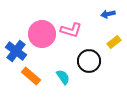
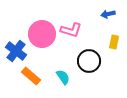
yellow rectangle: rotated 40 degrees counterclockwise
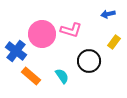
yellow rectangle: rotated 24 degrees clockwise
cyan semicircle: moved 1 px left, 1 px up
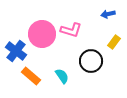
black circle: moved 2 px right
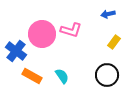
black circle: moved 16 px right, 14 px down
orange rectangle: moved 1 px right; rotated 12 degrees counterclockwise
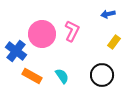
pink L-shape: moved 1 px right, 1 px down; rotated 80 degrees counterclockwise
black circle: moved 5 px left
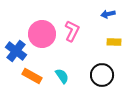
yellow rectangle: rotated 56 degrees clockwise
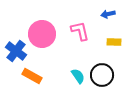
pink L-shape: moved 8 px right; rotated 40 degrees counterclockwise
cyan semicircle: moved 16 px right
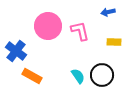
blue arrow: moved 2 px up
pink circle: moved 6 px right, 8 px up
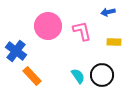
pink L-shape: moved 2 px right
orange rectangle: rotated 18 degrees clockwise
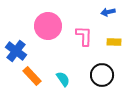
pink L-shape: moved 2 px right, 5 px down; rotated 15 degrees clockwise
cyan semicircle: moved 15 px left, 3 px down
